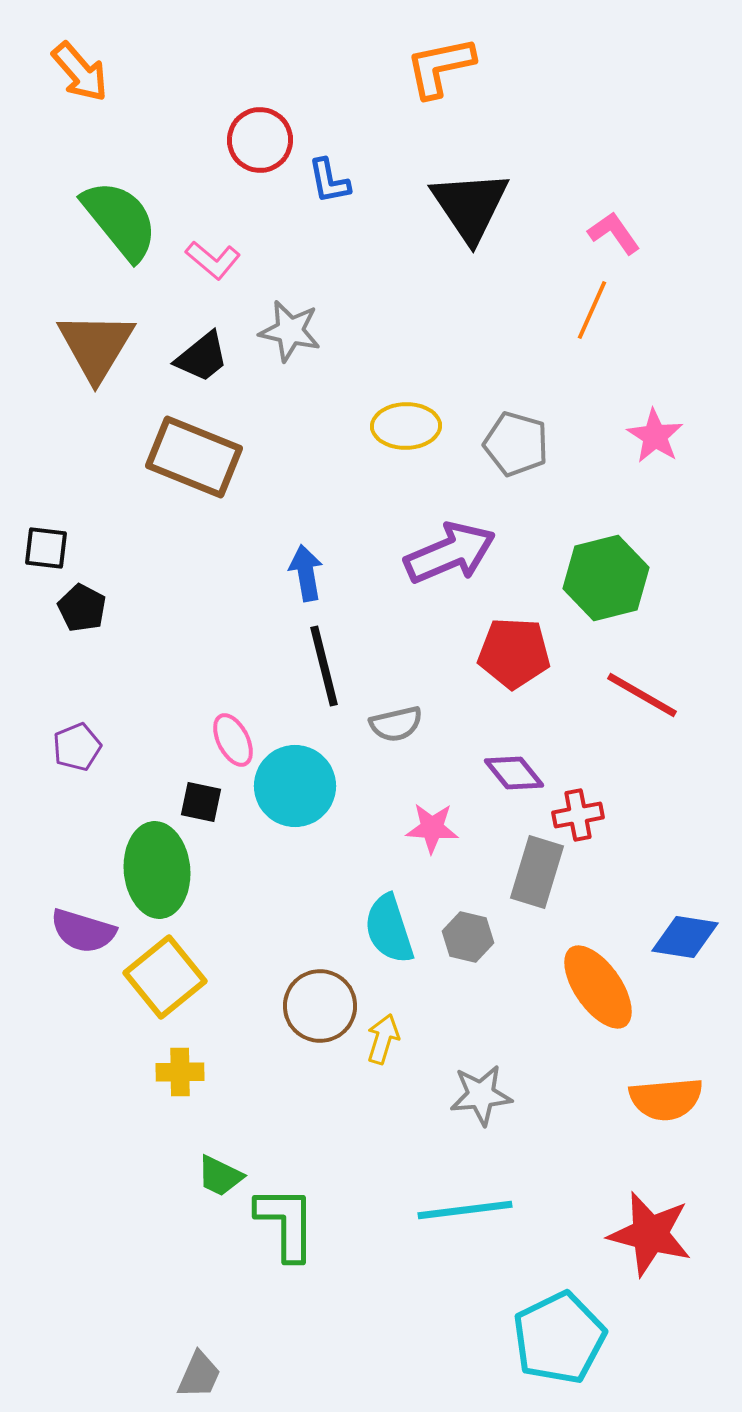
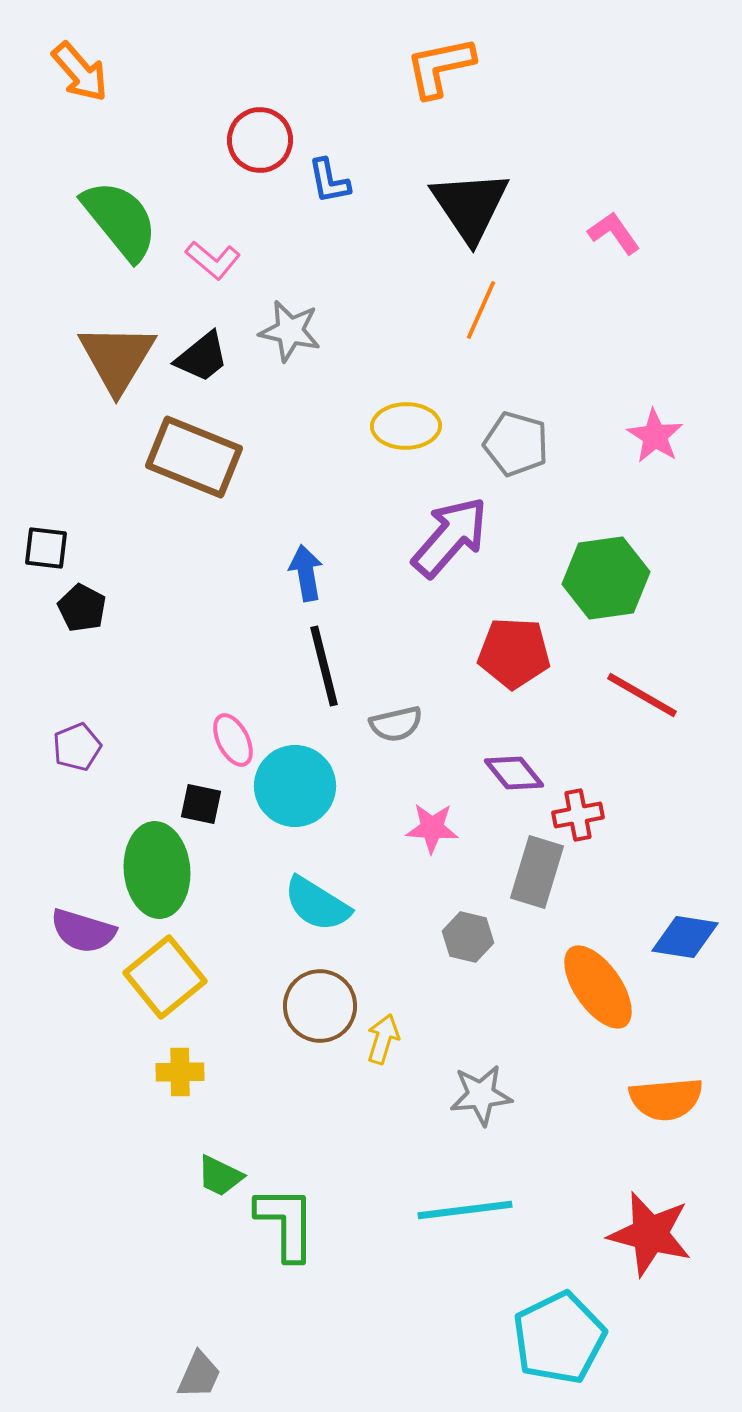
orange line at (592, 310): moved 111 px left
brown triangle at (96, 346): moved 21 px right, 12 px down
purple arrow at (450, 553): moved 16 px up; rotated 26 degrees counterclockwise
green hexagon at (606, 578): rotated 6 degrees clockwise
black square at (201, 802): moved 2 px down
cyan semicircle at (389, 929): moved 72 px left, 25 px up; rotated 40 degrees counterclockwise
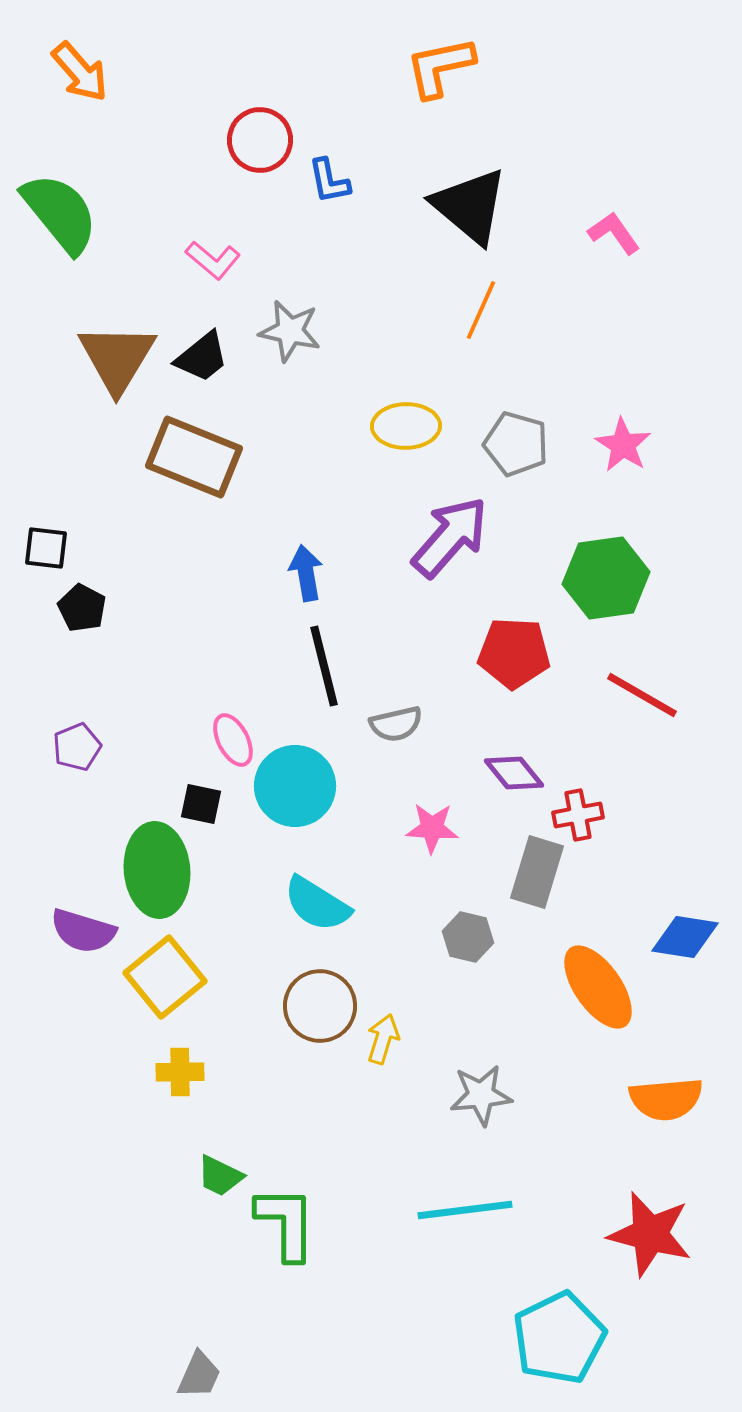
black triangle at (470, 206): rotated 16 degrees counterclockwise
green semicircle at (120, 220): moved 60 px left, 7 px up
pink star at (655, 436): moved 32 px left, 9 px down
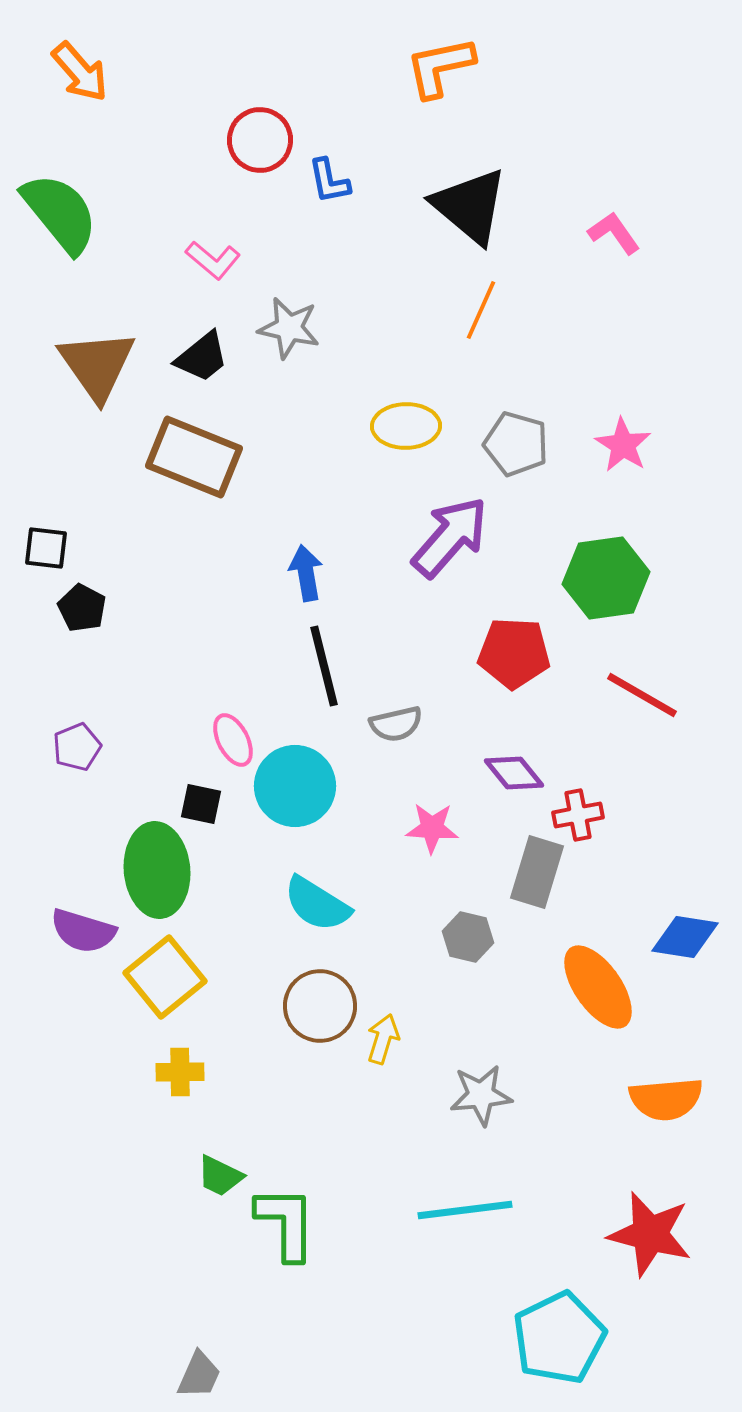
gray star at (290, 331): moved 1 px left, 3 px up
brown triangle at (117, 358): moved 20 px left, 7 px down; rotated 6 degrees counterclockwise
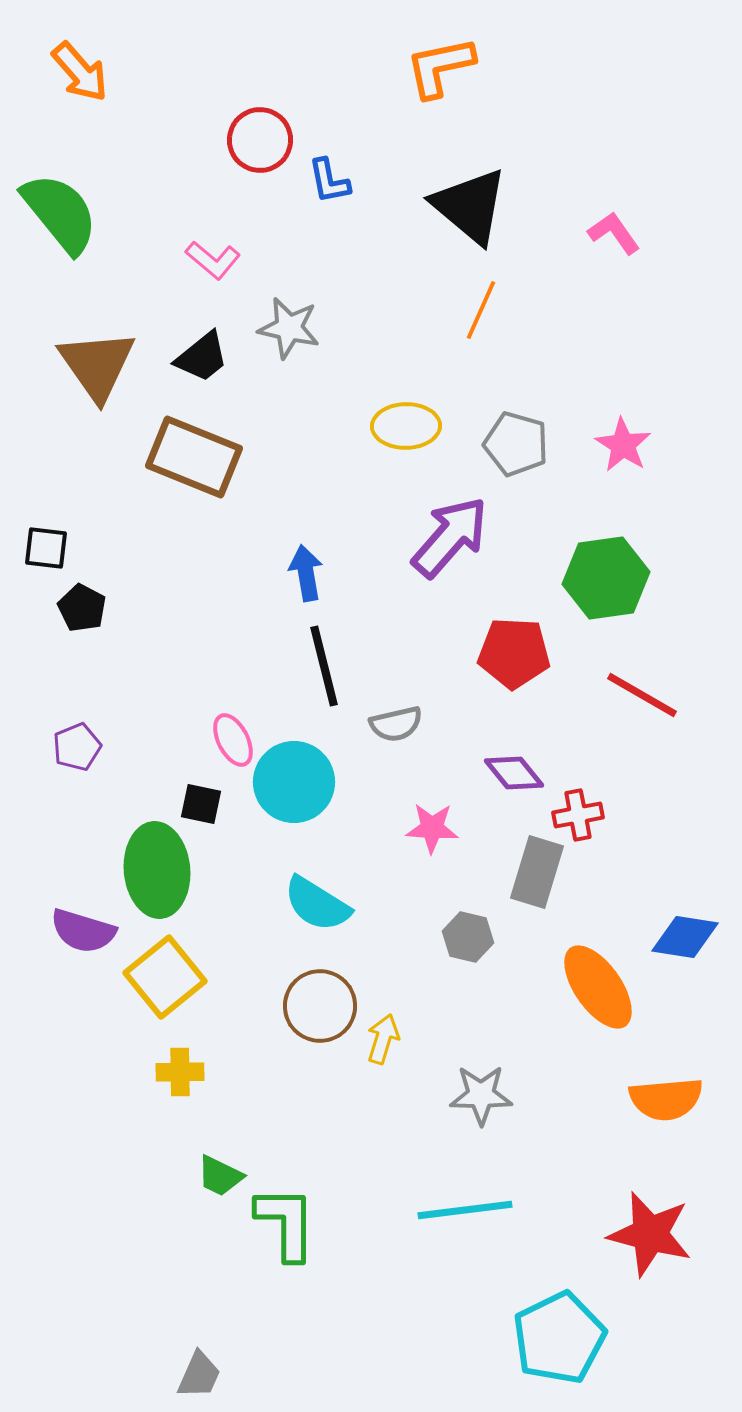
cyan circle at (295, 786): moved 1 px left, 4 px up
gray star at (481, 1095): rotated 6 degrees clockwise
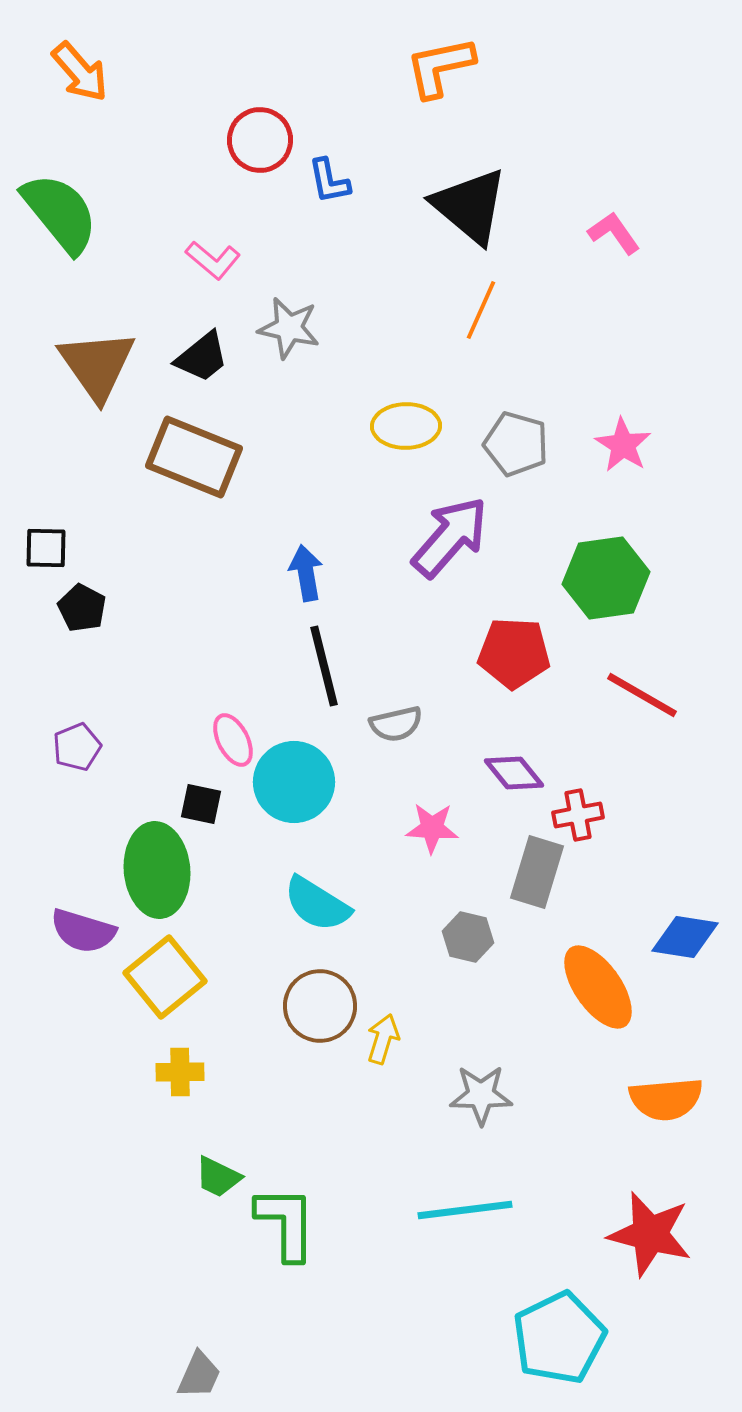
black square at (46, 548): rotated 6 degrees counterclockwise
green trapezoid at (220, 1176): moved 2 px left, 1 px down
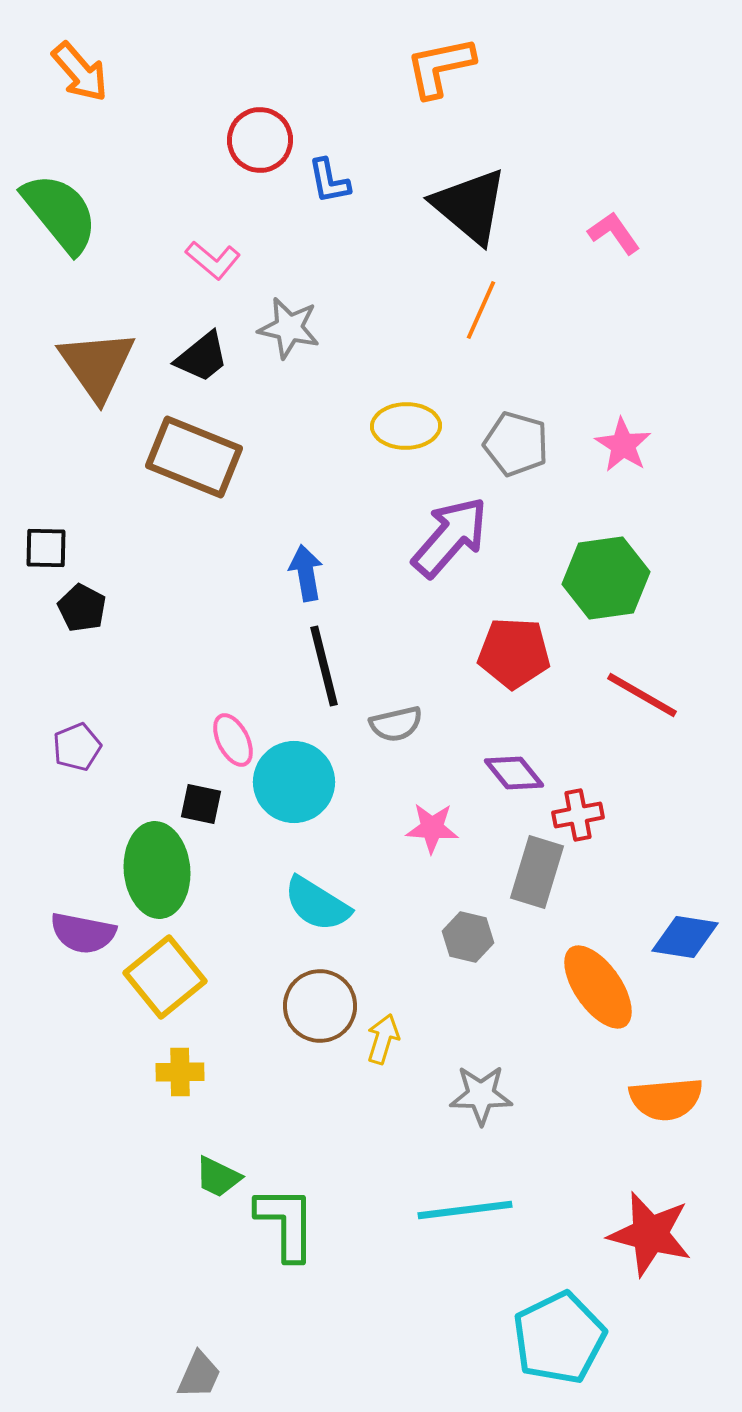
purple semicircle at (83, 931): moved 2 px down; rotated 6 degrees counterclockwise
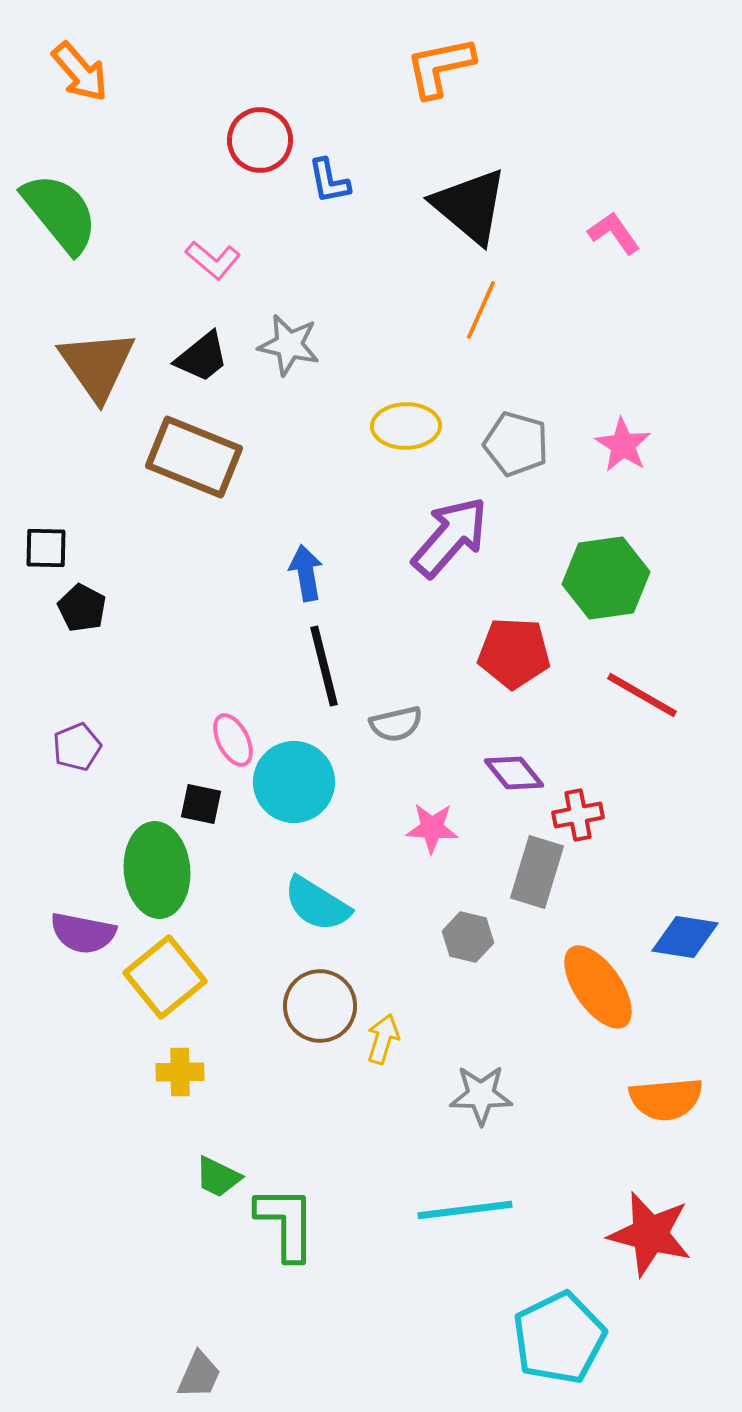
gray star at (289, 328): moved 17 px down
